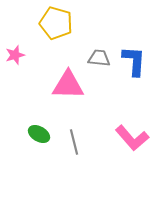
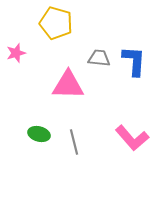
pink star: moved 1 px right, 2 px up
green ellipse: rotated 15 degrees counterclockwise
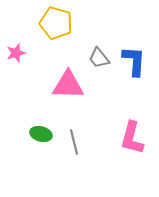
gray trapezoid: rotated 135 degrees counterclockwise
green ellipse: moved 2 px right
pink L-shape: rotated 56 degrees clockwise
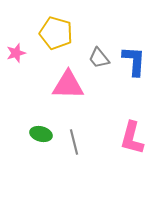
yellow pentagon: moved 10 px down
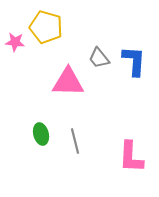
yellow pentagon: moved 10 px left, 6 px up
pink star: moved 1 px left, 11 px up; rotated 24 degrees clockwise
pink triangle: moved 3 px up
green ellipse: rotated 60 degrees clockwise
pink L-shape: moved 1 px left, 19 px down; rotated 12 degrees counterclockwise
gray line: moved 1 px right, 1 px up
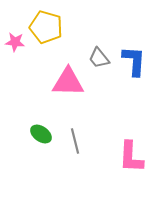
green ellipse: rotated 40 degrees counterclockwise
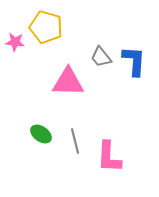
gray trapezoid: moved 2 px right, 1 px up
pink L-shape: moved 22 px left
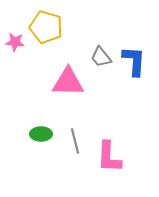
green ellipse: rotated 35 degrees counterclockwise
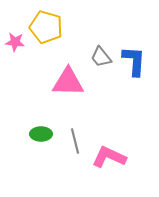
pink L-shape: rotated 112 degrees clockwise
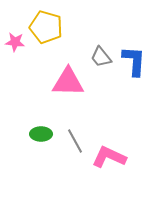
gray line: rotated 15 degrees counterclockwise
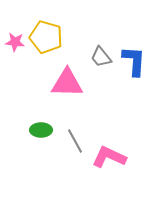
yellow pentagon: moved 10 px down
pink triangle: moved 1 px left, 1 px down
green ellipse: moved 4 px up
